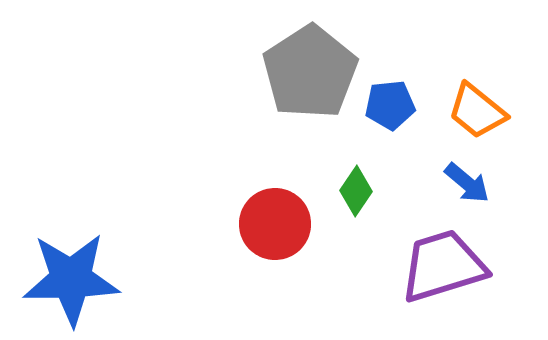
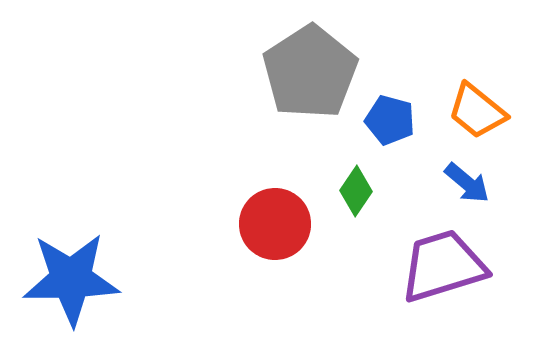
blue pentagon: moved 15 px down; rotated 21 degrees clockwise
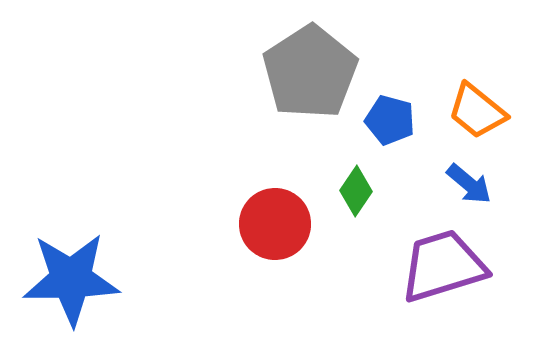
blue arrow: moved 2 px right, 1 px down
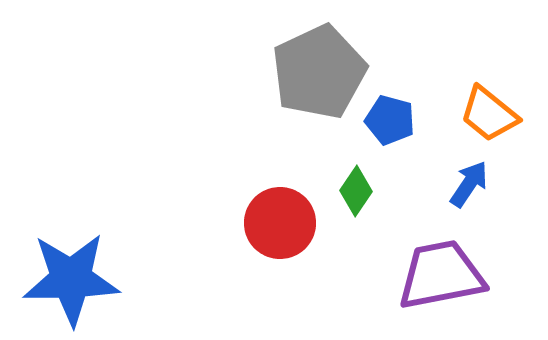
gray pentagon: moved 9 px right; rotated 8 degrees clockwise
orange trapezoid: moved 12 px right, 3 px down
blue arrow: rotated 96 degrees counterclockwise
red circle: moved 5 px right, 1 px up
purple trapezoid: moved 2 px left, 9 px down; rotated 6 degrees clockwise
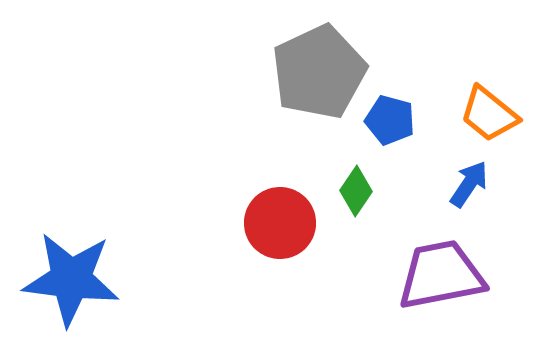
blue star: rotated 8 degrees clockwise
